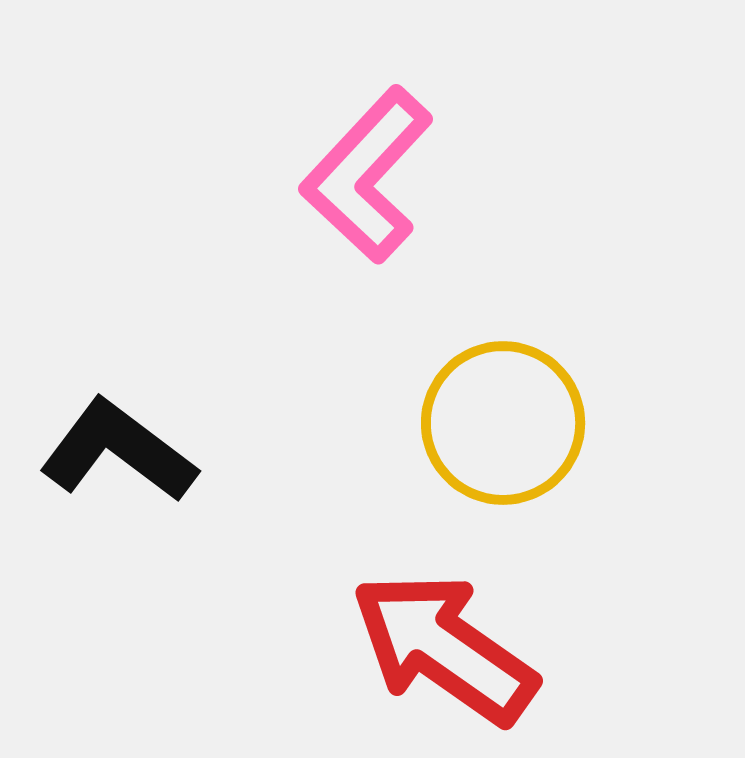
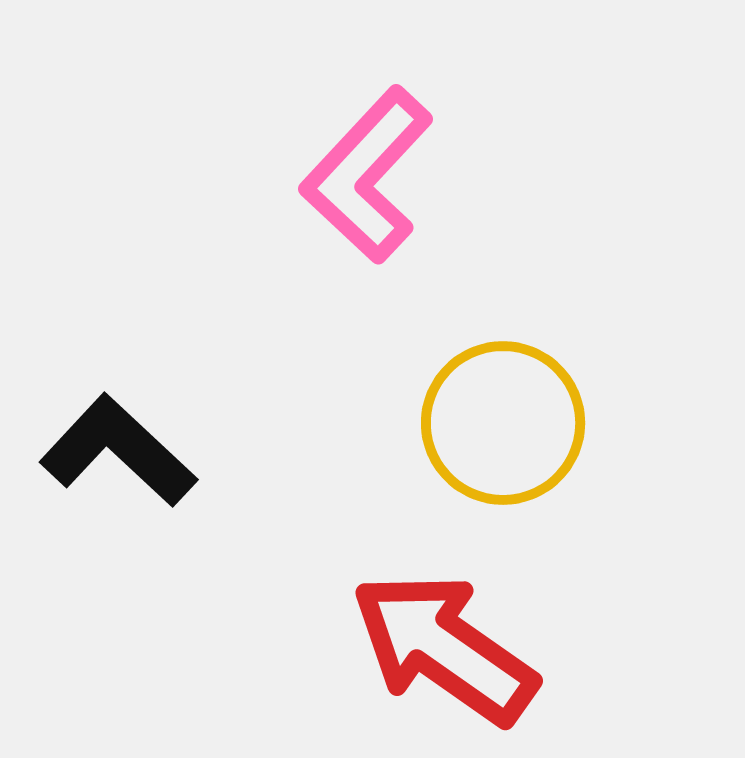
black L-shape: rotated 6 degrees clockwise
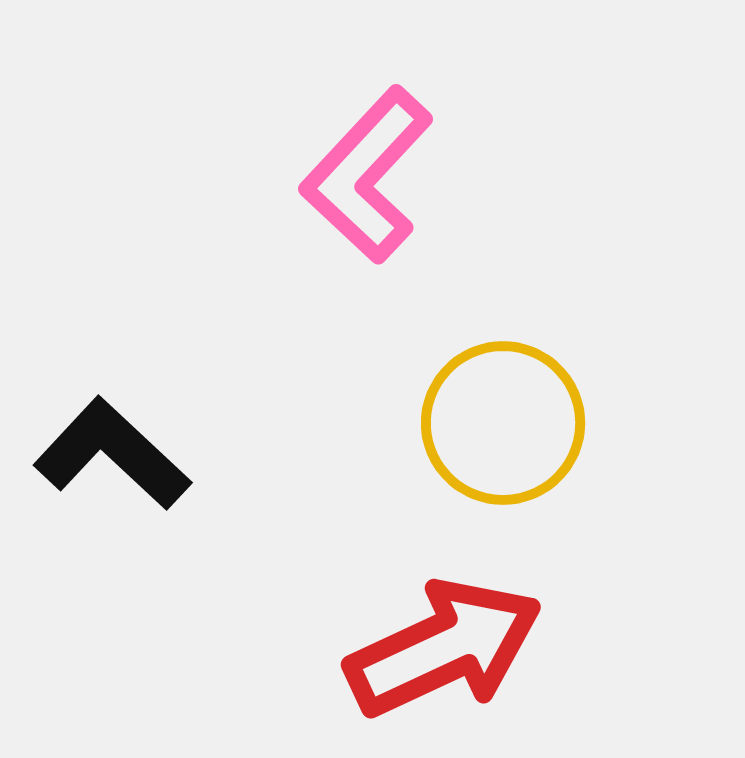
black L-shape: moved 6 px left, 3 px down
red arrow: rotated 120 degrees clockwise
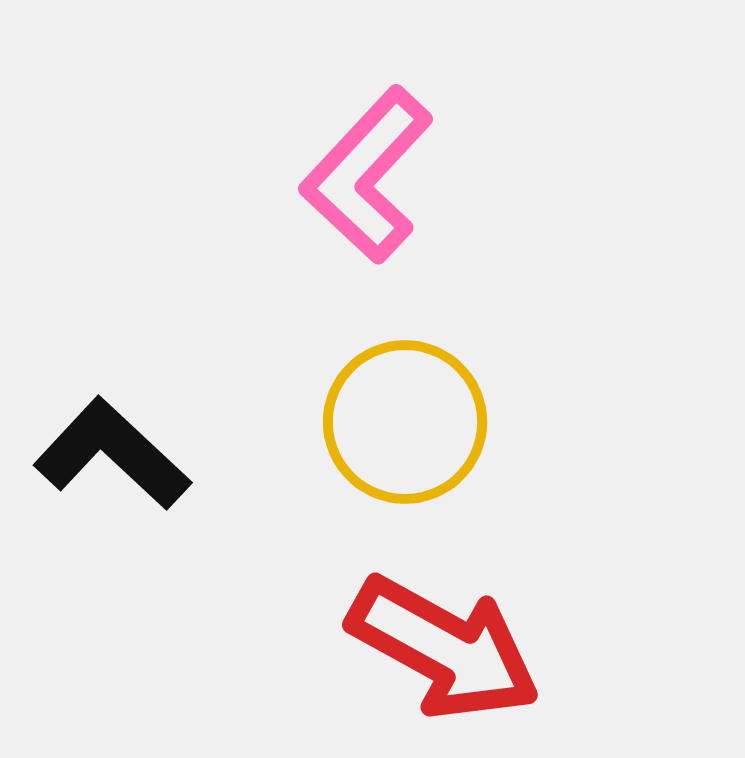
yellow circle: moved 98 px left, 1 px up
red arrow: rotated 54 degrees clockwise
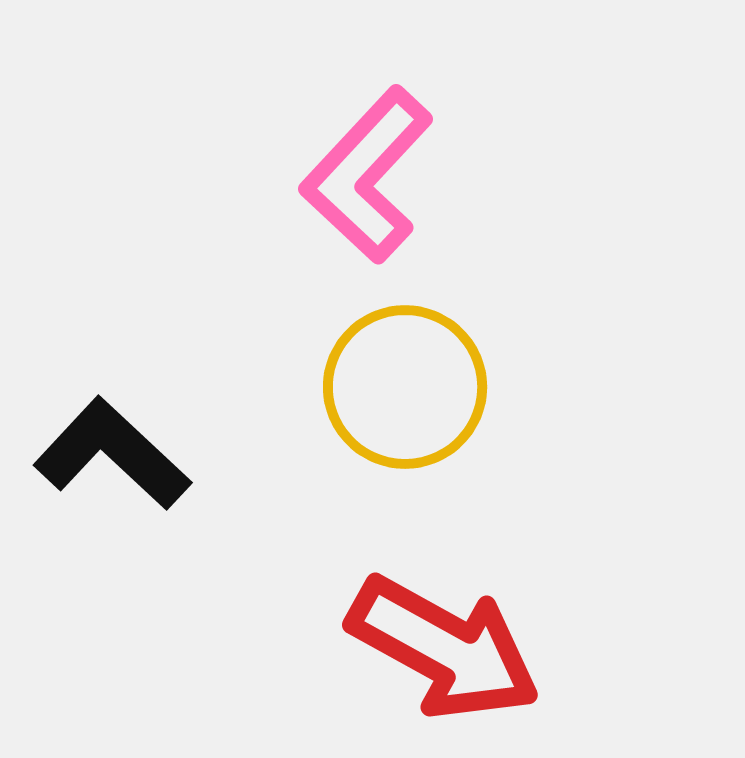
yellow circle: moved 35 px up
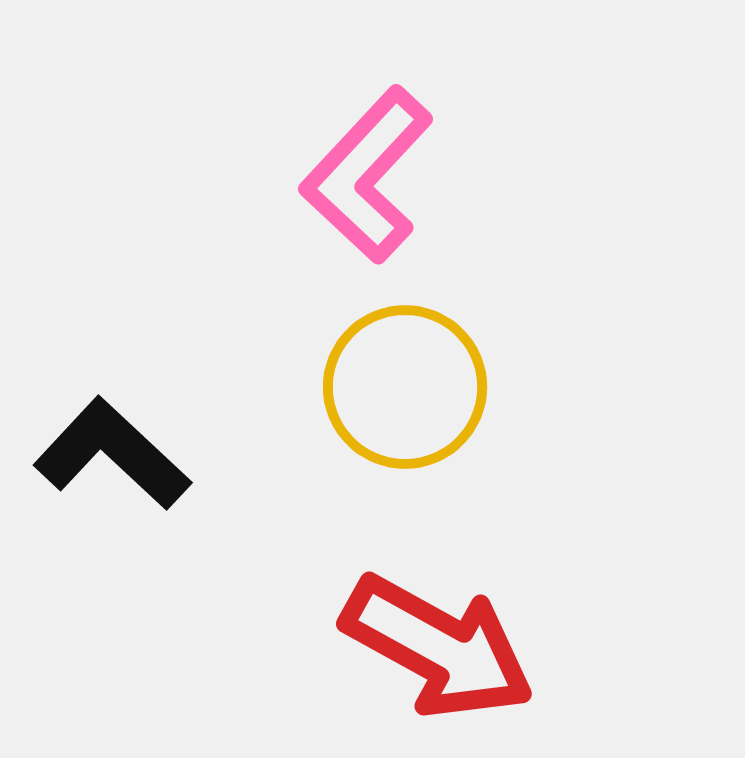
red arrow: moved 6 px left, 1 px up
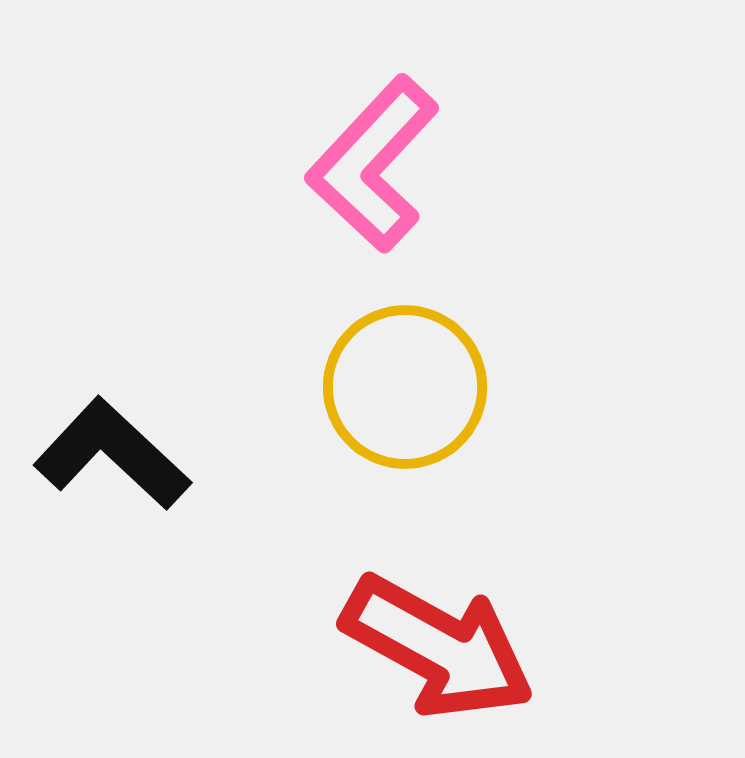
pink L-shape: moved 6 px right, 11 px up
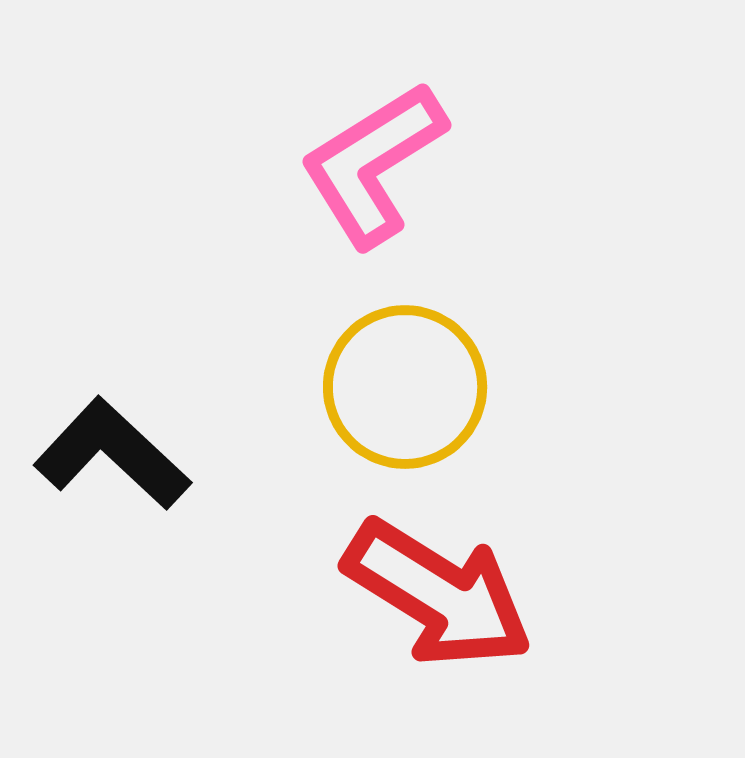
pink L-shape: rotated 15 degrees clockwise
red arrow: moved 53 px up; rotated 3 degrees clockwise
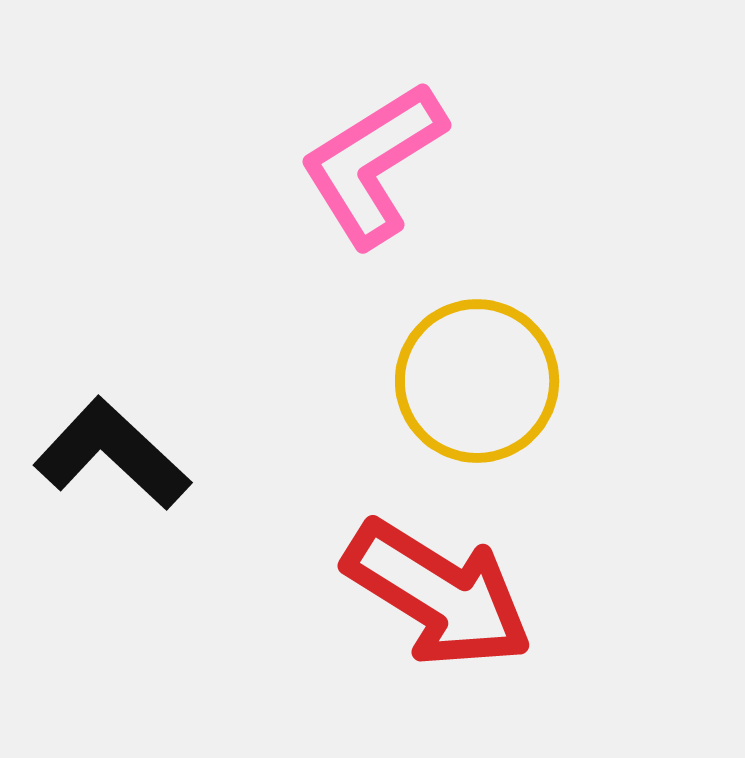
yellow circle: moved 72 px right, 6 px up
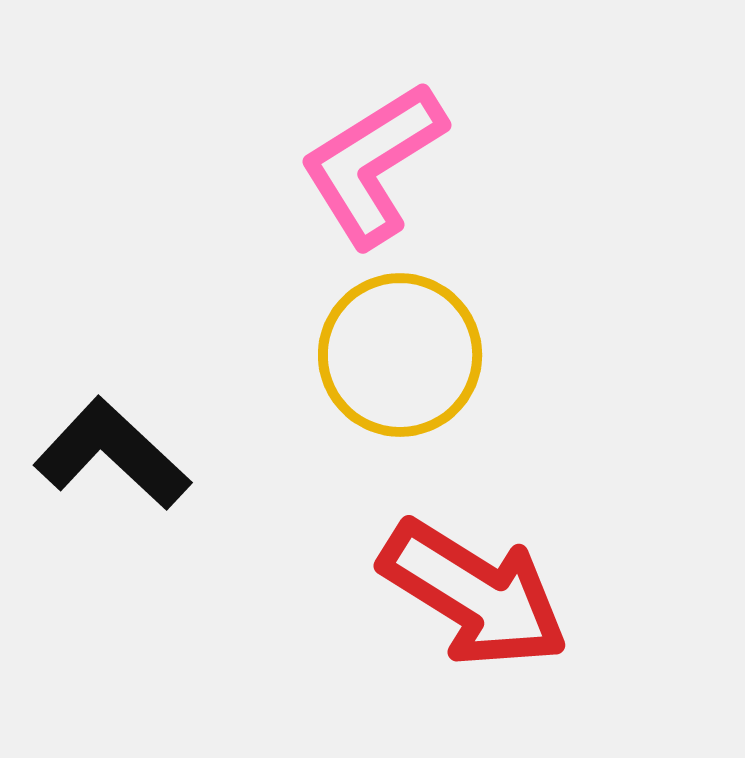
yellow circle: moved 77 px left, 26 px up
red arrow: moved 36 px right
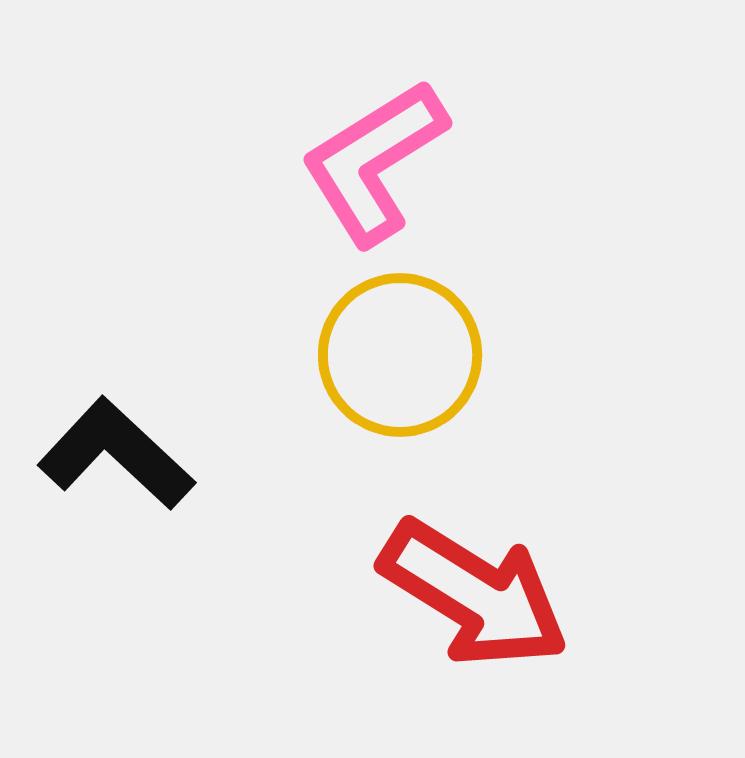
pink L-shape: moved 1 px right, 2 px up
black L-shape: moved 4 px right
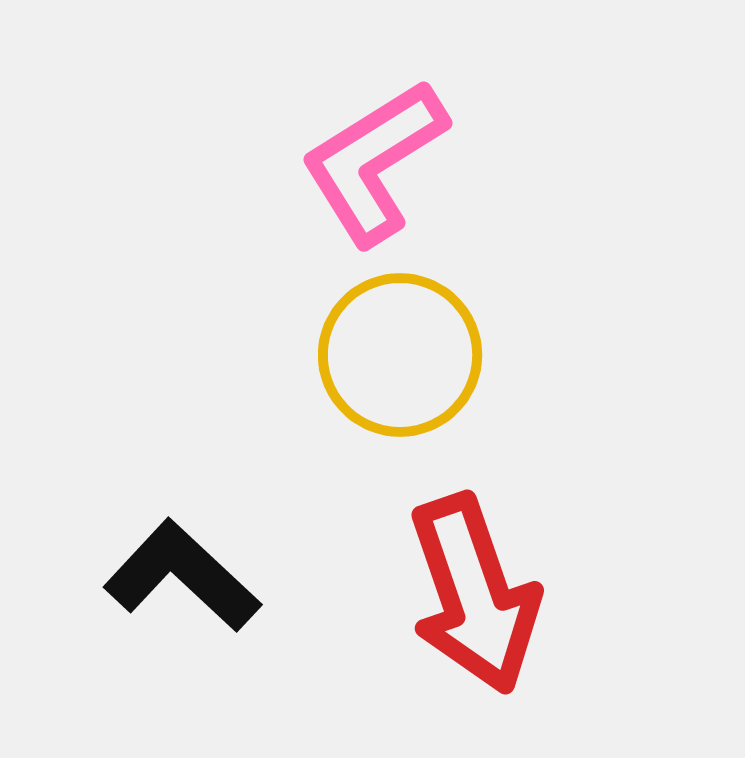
black L-shape: moved 66 px right, 122 px down
red arrow: rotated 39 degrees clockwise
